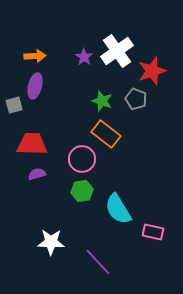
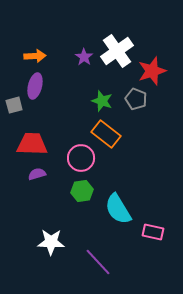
pink circle: moved 1 px left, 1 px up
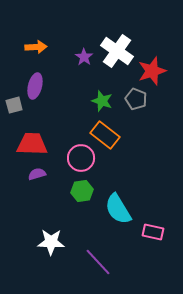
white cross: rotated 20 degrees counterclockwise
orange arrow: moved 1 px right, 9 px up
orange rectangle: moved 1 px left, 1 px down
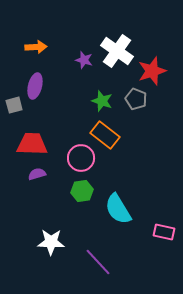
purple star: moved 3 px down; rotated 18 degrees counterclockwise
pink rectangle: moved 11 px right
